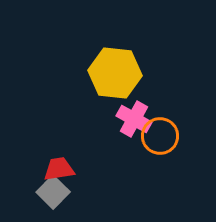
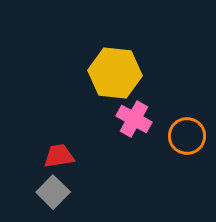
orange circle: moved 27 px right
red trapezoid: moved 13 px up
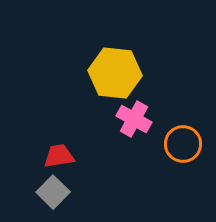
orange circle: moved 4 px left, 8 px down
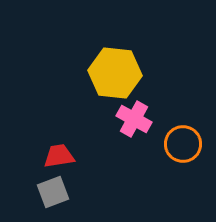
gray square: rotated 24 degrees clockwise
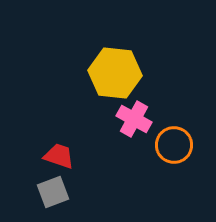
orange circle: moved 9 px left, 1 px down
red trapezoid: rotated 28 degrees clockwise
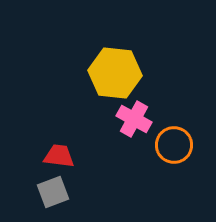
red trapezoid: rotated 12 degrees counterclockwise
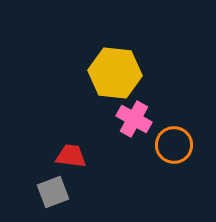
red trapezoid: moved 12 px right
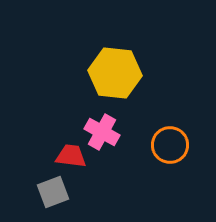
pink cross: moved 32 px left, 13 px down
orange circle: moved 4 px left
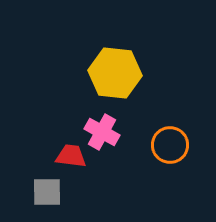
gray square: moved 6 px left; rotated 20 degrees clockwise
